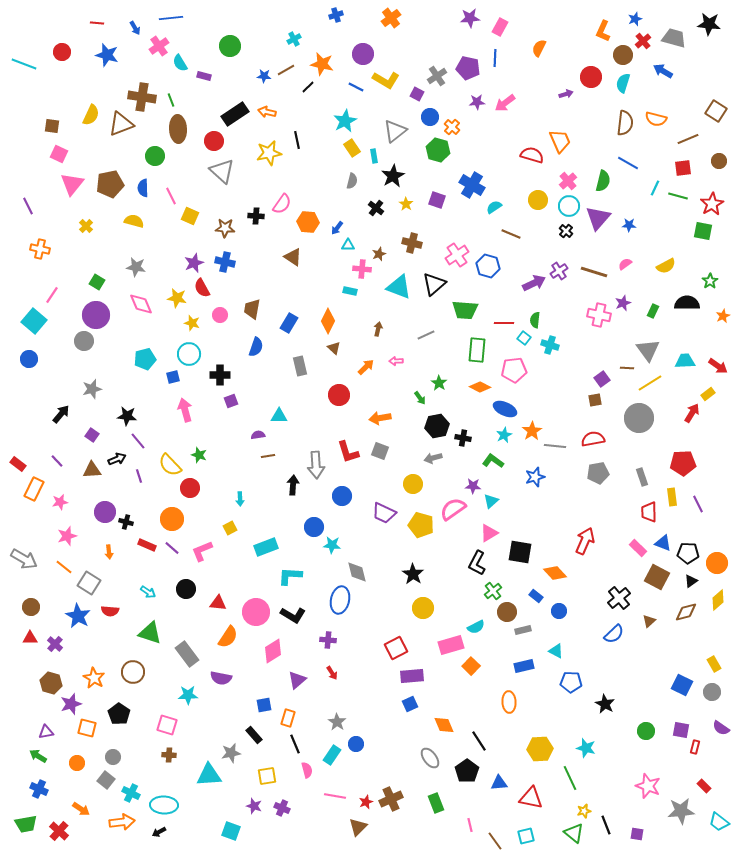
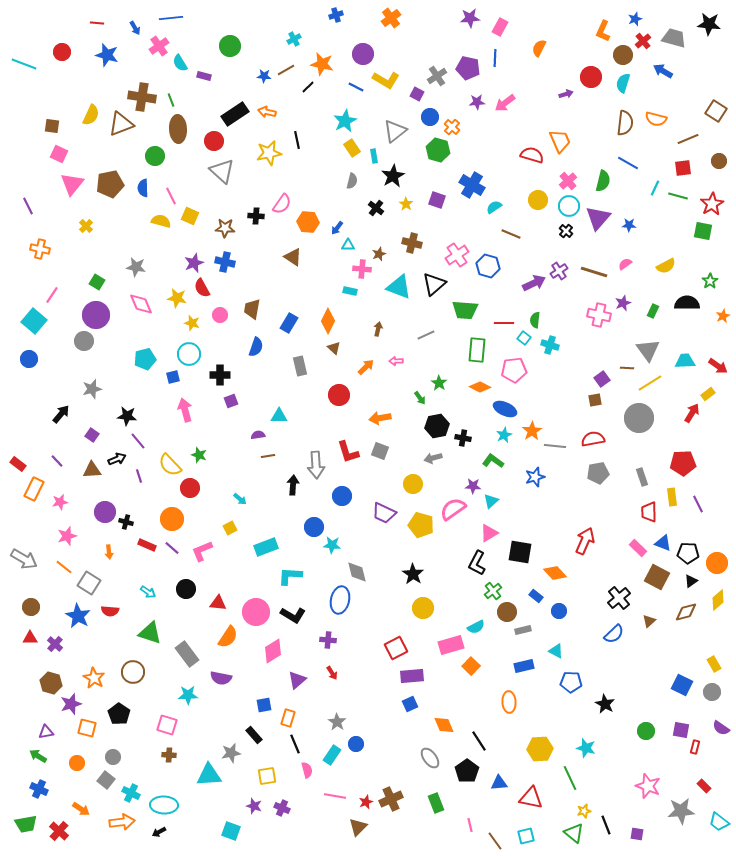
yellow semicircle at (134, 221): moved 27 px right
cyan arrow at (240, 499): rotated 48 degrees counterclockwise
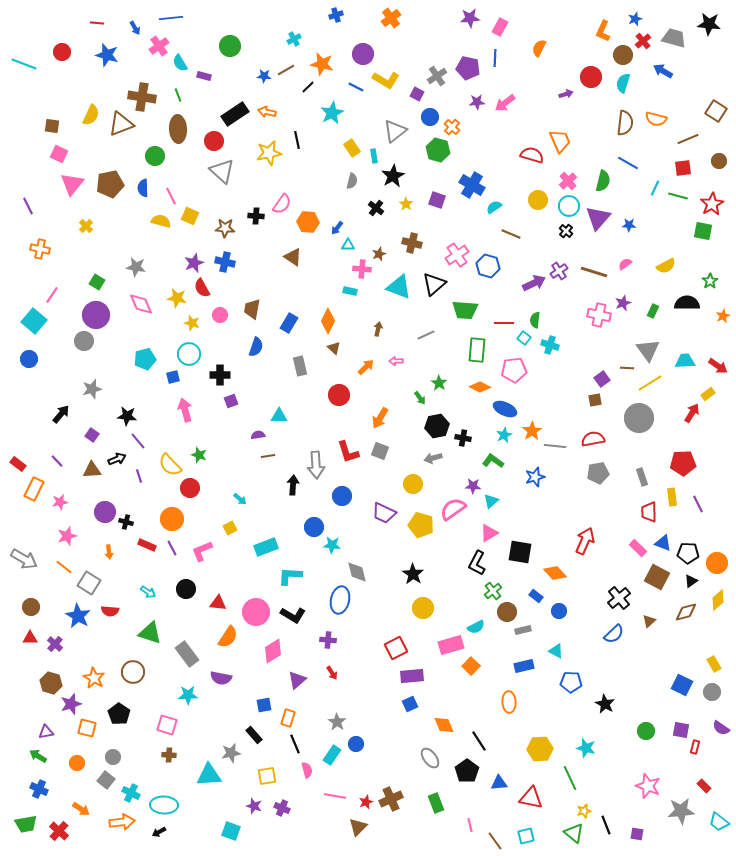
green line at (171, 100): moved 7 px right, 5 px up
cyan star at (345, 121): moved 13 px left, 8 px up
orange arrow at (380, 418): rotated 50 degrees counterclockwise
purple line at (172, 548): rotated 21 degrees clockwise
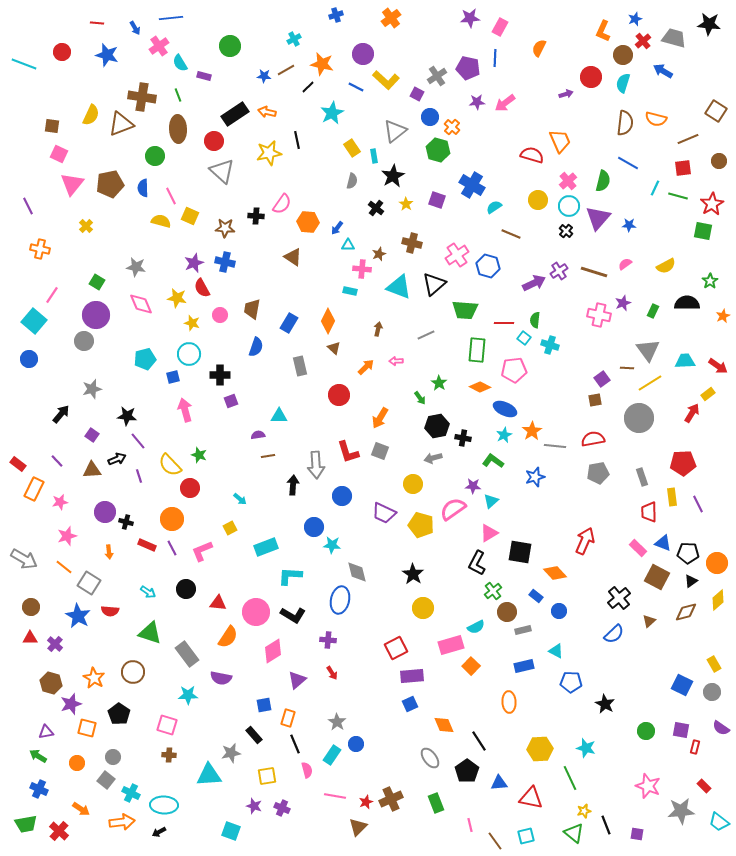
yellow L-shape at (386, 80): rotated 12 degrees clockwise
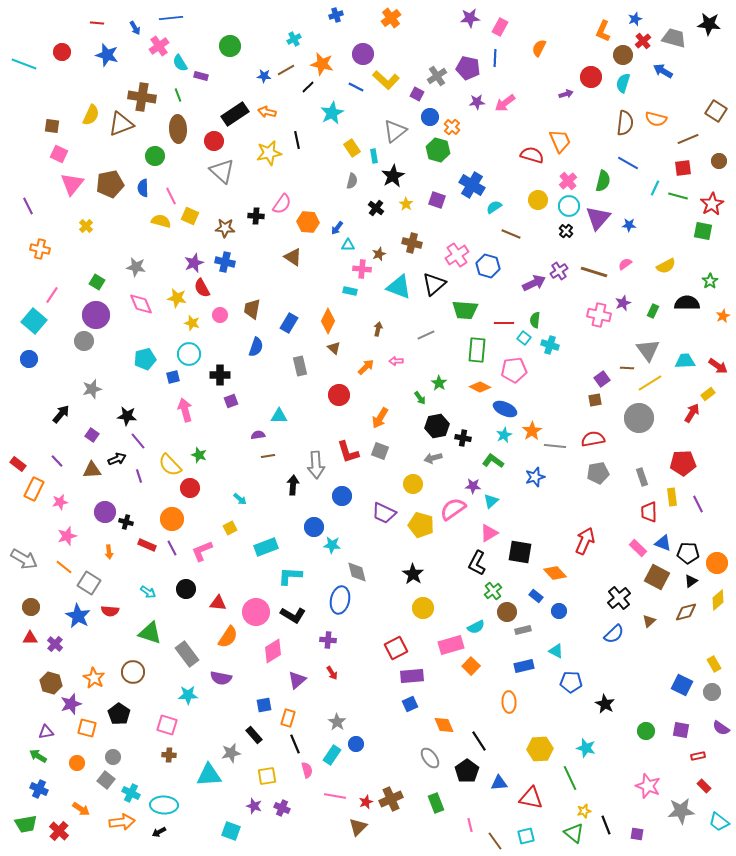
purple rectangle at (204, 76): moved 3 px left
red rectangle at (695, 747): moved 3 px right, 9 px down; rotated 64 degrees clockwise
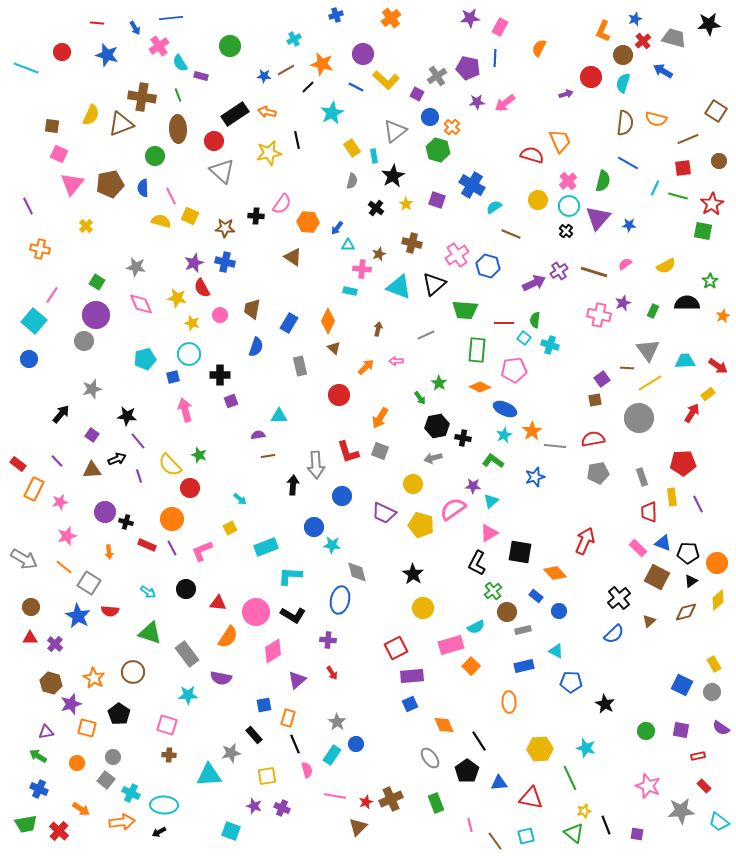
black star at (709, 24): rotated 10 degrees counterclockwise
cyan line at (24, 64): moved 2 px right, 4 px down
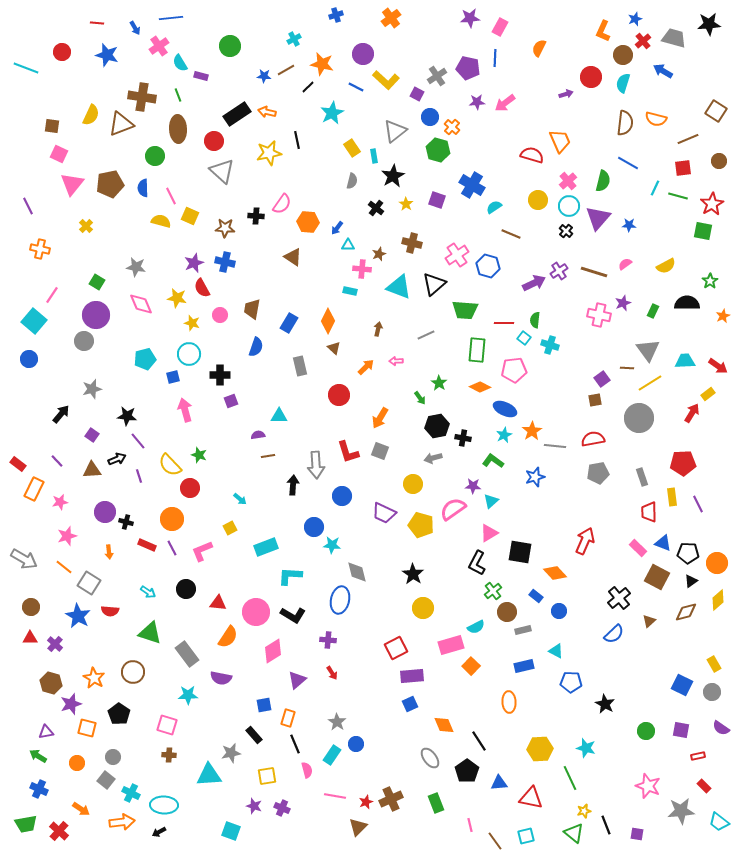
black rectangle at (235, 114): moved 2 px right
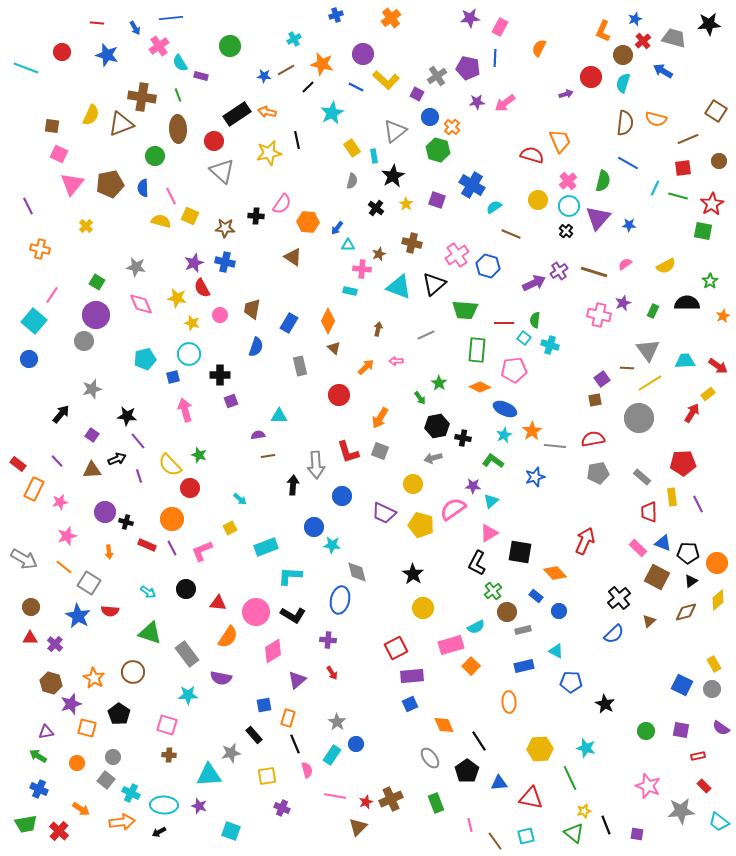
gray rectangle at (642, 477): rotated 30 degrees counterclockwise
gray circle at (712, 692): moved 3 px up
purple star at (254, 806): moved 55 px left
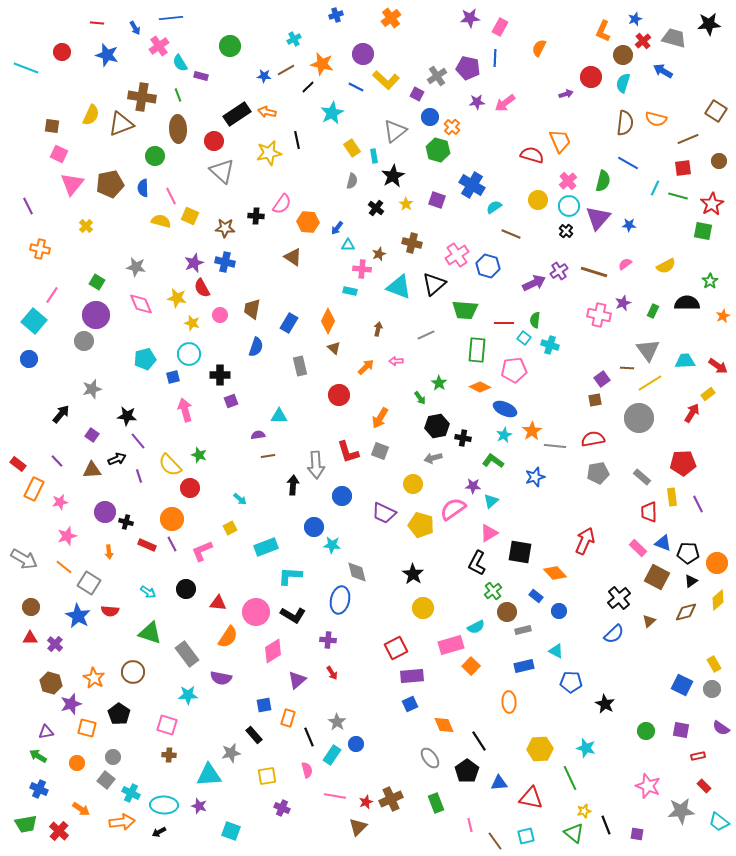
purple line at (172, 548): moved 4 px up
black line at (295, 744): moved 14 px right, 7 px up
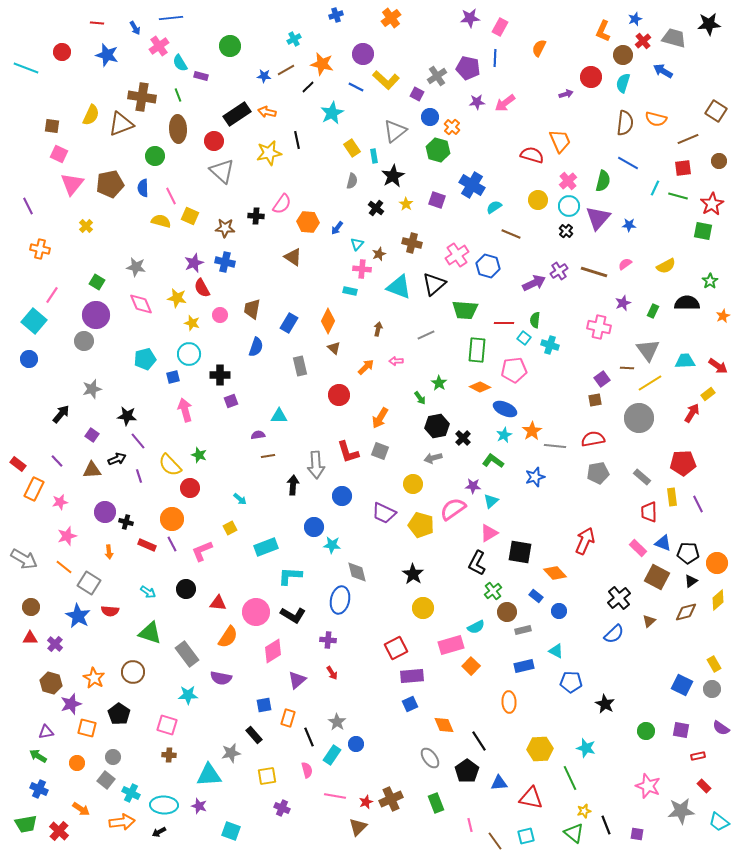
cyan triangle at (348, 245): moved 9 px right, 1 px up; rotated 48 degrees counterclockwise
pink cross at (599, 315): moved 12 px down
black cross at (463, 438): rotated 35 degrees clockwise
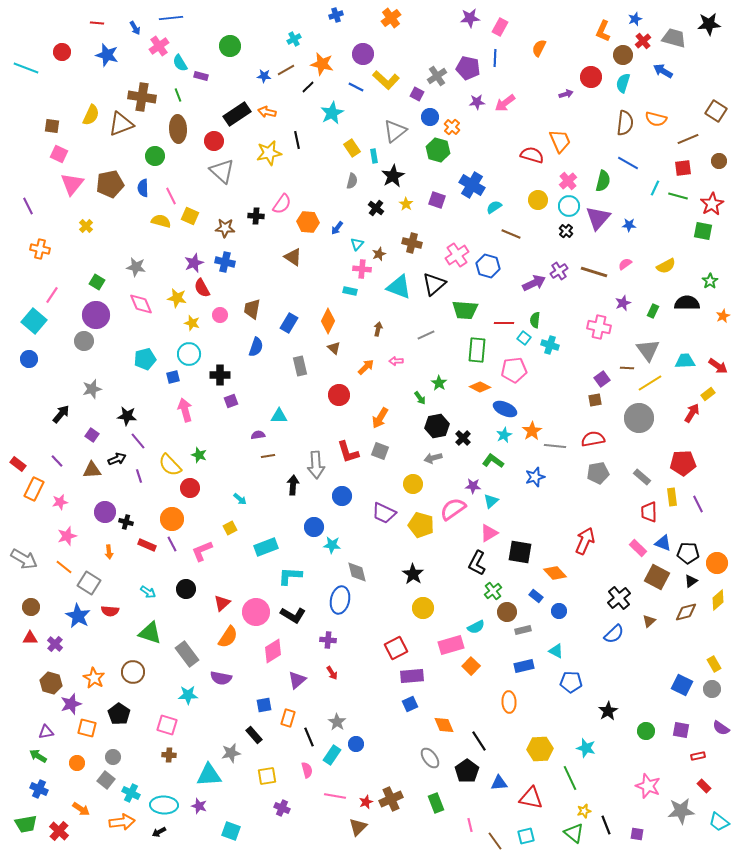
red triangle at (218, 603): moved 4 px right; rotated 48 degrees counterclockwise
black star at (605, 704): moved 3 px right, 7 px down; rotated 12 degrees clockwise
